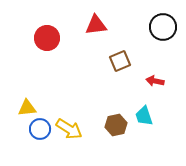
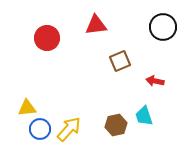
yellow arrow: rotated 80 degrees counterclockwise
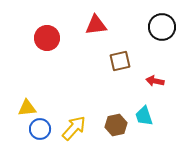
black circle: moved 1 px left
brown square: rotated 10 degrees clockwise
yellow arrow: moved 5 px right, 1 px up
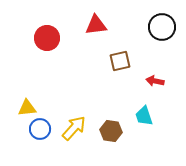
brown hexagon: moved 5 px left, 6 px down; rotated 20 degrees clockwise
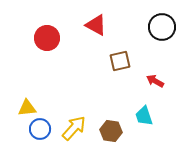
red triangle: rotated 35 degrees clockwise
red arrow: rotated 18 degrees clockwise
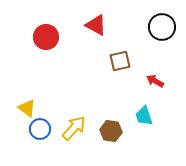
red circle: moved 1 px left, 1 px up
yellow triangle: rotated 42 degrees clockwise
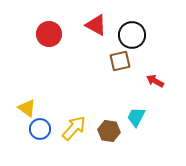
black circle: moved 30 px left, 8 px down
red circle: moved 3 px right, 3 px up
cyan trapezoid: moved 8 px left, 1 px down; rotated 45 degrees clockwise
brown hexagon: moved 2 px left
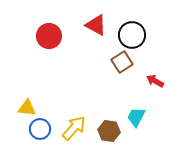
red circle: moved 2 px down
brown square: moved 2 px right, 1 px down; rotated 20 degrees counterclockwise
yellow triangle: rotated 30 degrees counterclockwise
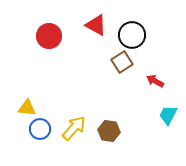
cyan trapezoid: moved 32 px right, 2 px up
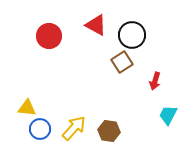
red arrow: rotated 102 degrees counterclockwise
